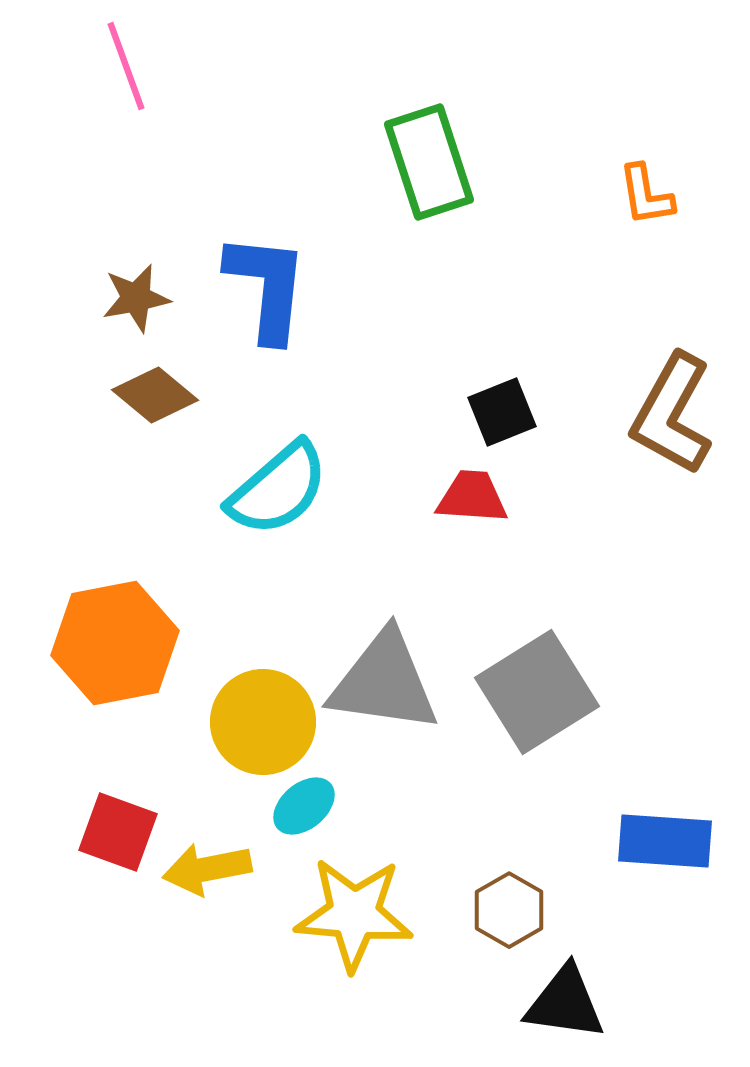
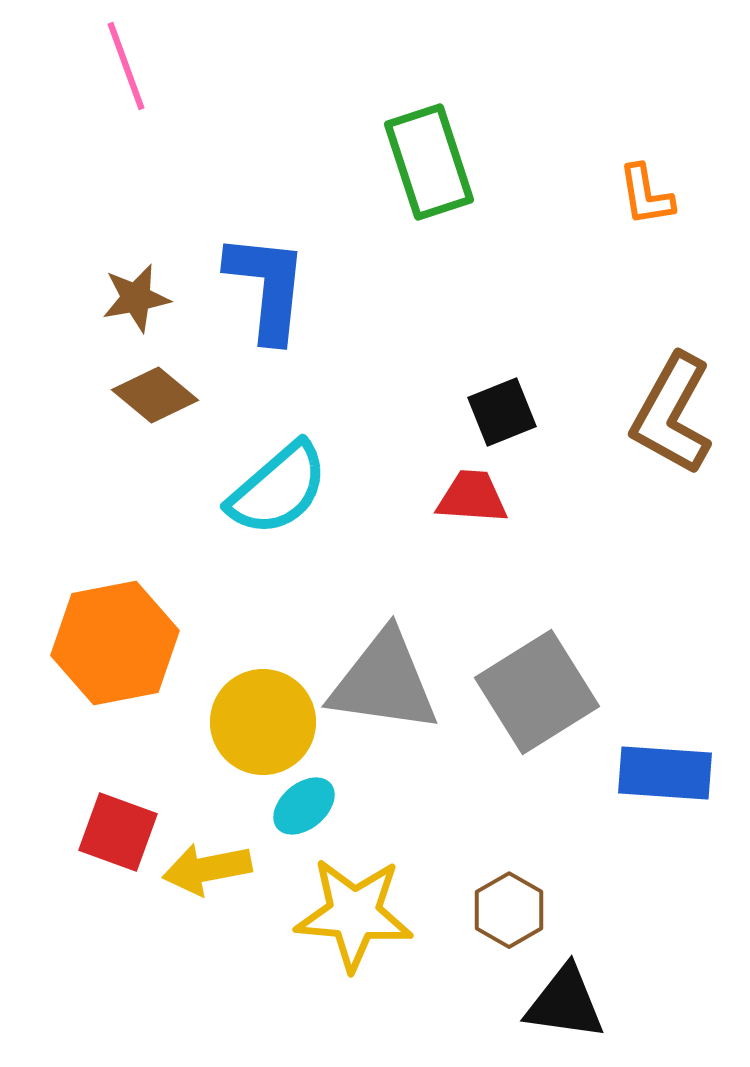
blue rectangle: moved 68 px up
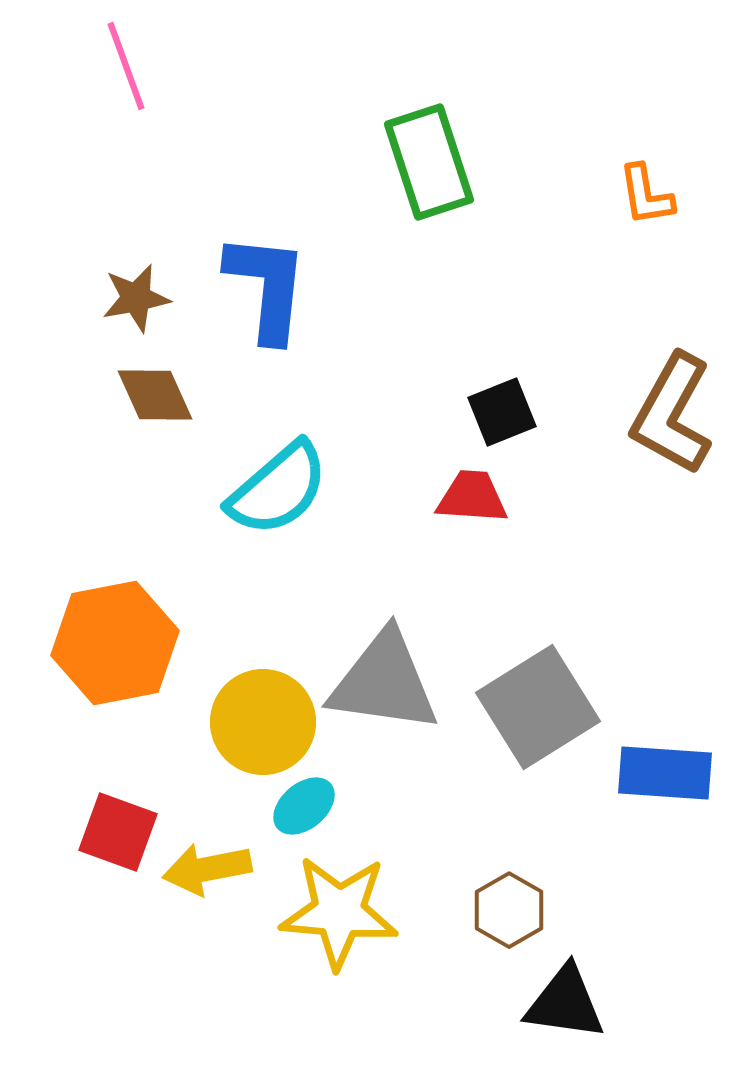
brown diamond: rotated 26 degrees clockwise
gray square: moved 1 px right, 15 px down
yellow star: moved 15 px left, 2 px up
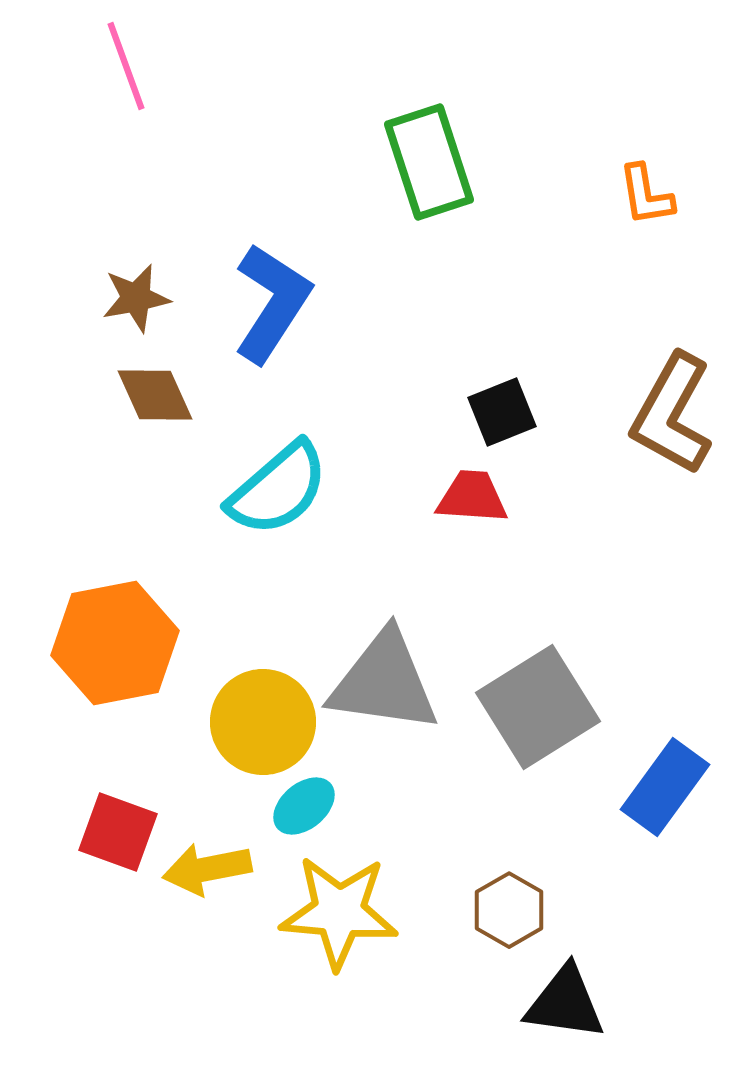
blue L-shape: moved 5 px right, 16 px down; rotated 27 degrees clockwise
blue rectangle: moved 14 px down; rotated 58 degrees counterclockwise
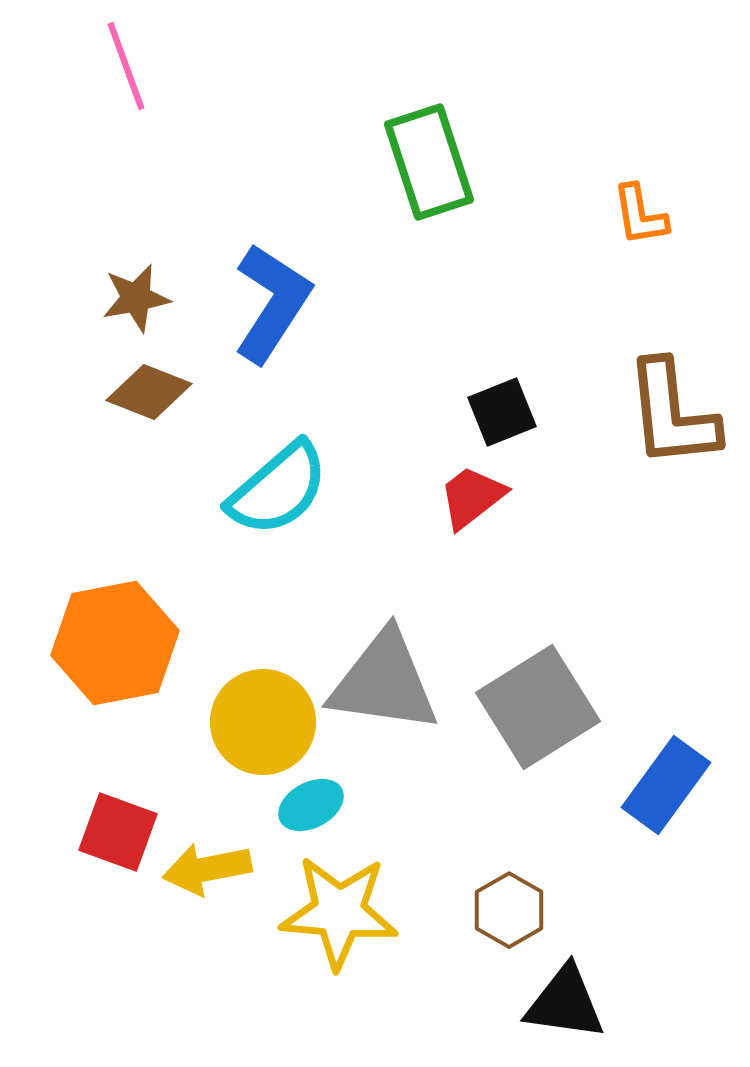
orange L-shape: moved 6 px left, 20 px down
brown diamond: moved 6 px left, 3 px up; rotated 44 degrees counterclockwise
brown L-shape: rotated 35 degrees counterclockwise
red trapezoid: rotated 42 degrees counterclockwise
blue rectangle: moved 1 px right, 2 px up
cyan ellipse: moved 7 px right, 1 px up; rotated 12 degrees clockwise
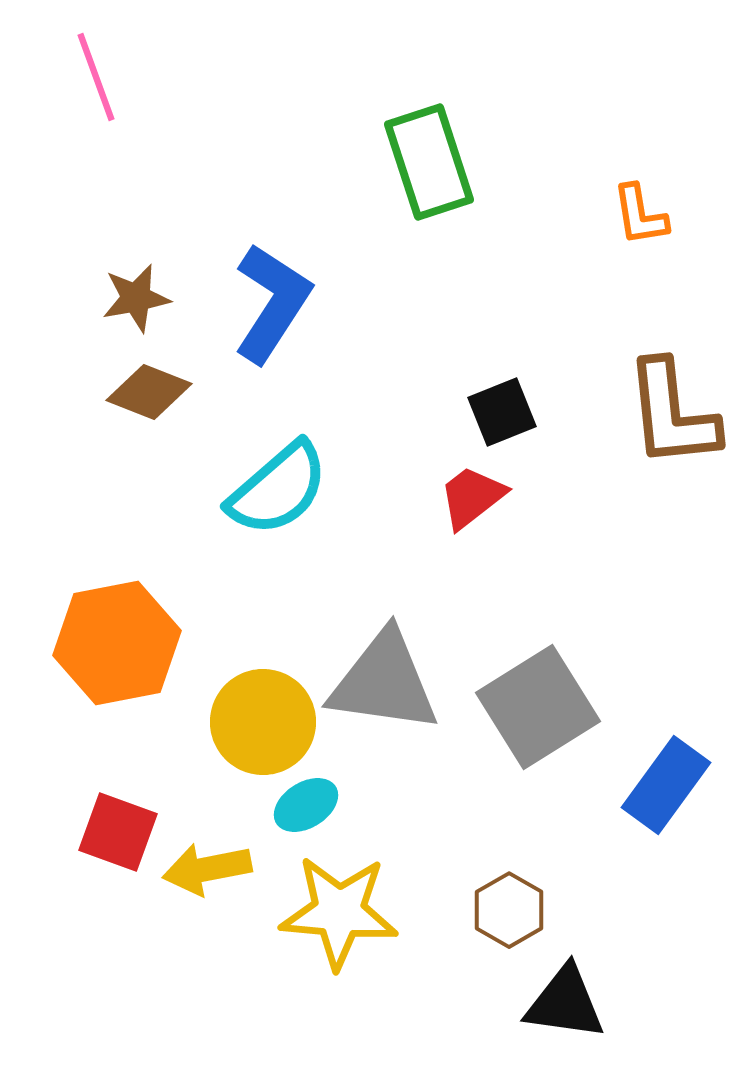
pink line: moved 30 px left, 11 px down
orange hexagon: moved 2 px right
cyan ellipse: moved 5 px left; rotated 4 degrees counterclockwise
